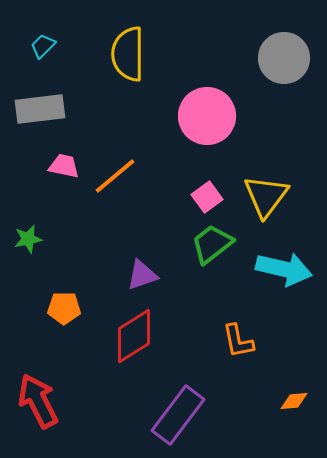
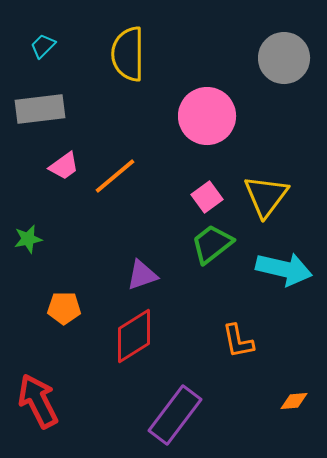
pink trapezoid: rotated 132 degrees clockwise
purple rectangle: moved 3 px left
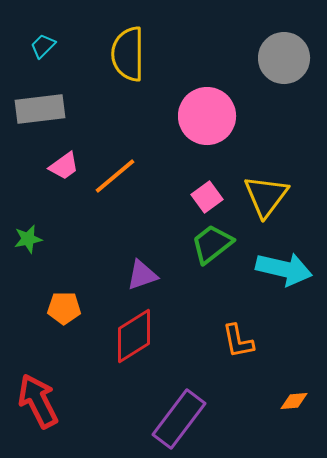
purple rectangle: moved 4 px right, 4 px down
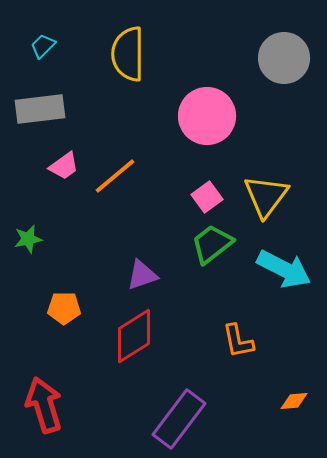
cyan arrow: rotated 14 degrees clockwise
red arrow: moved 6 px right, 4 px down; rotated 10 degrees clockwise
